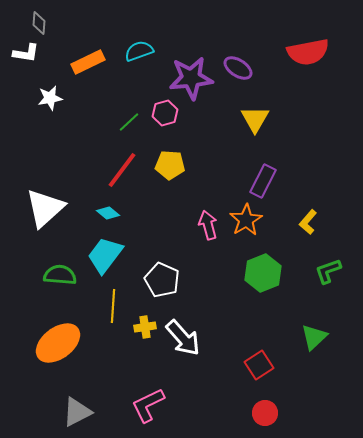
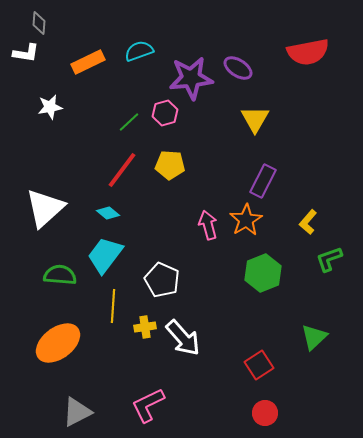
white star: moved 9 px down
green L-shape: moved 1 px right, 12 px up
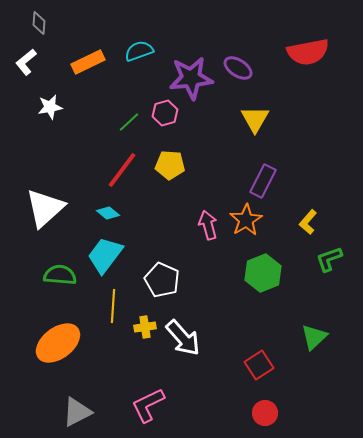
white L-shape: moved 9 px down; rotated 132 degrees clockwise
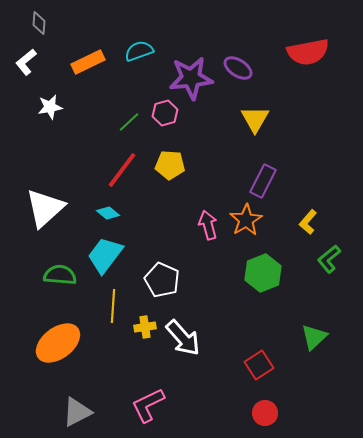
green L-shape: rotated 20 degrees counterclockwise
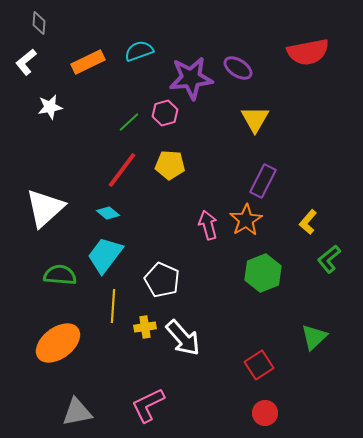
gray triangle: rotated 16 degrees clockwise
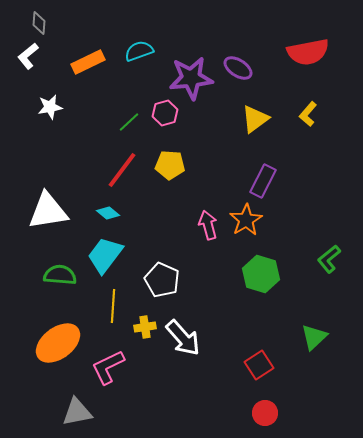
white L-shape: moved 2 px right, 6 px up
yellow triangle: rotated 24 degrees clockwise
white triangle: moved 3 px right, 3 px down; rotated 33 degrees clockwise
yellow L-shape: moved 108 px up
green hexagon: moved 2 px left, 1 px down; rotated 21 degrees counterclockwise
pink L-shape: moved 40 px left, 38 px up
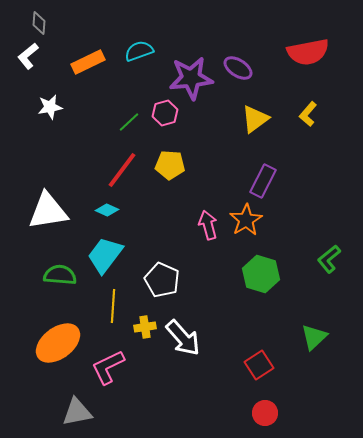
cyan diamond: moved 1 px left, 3 px up; rotated 15 degrees counterclockwise
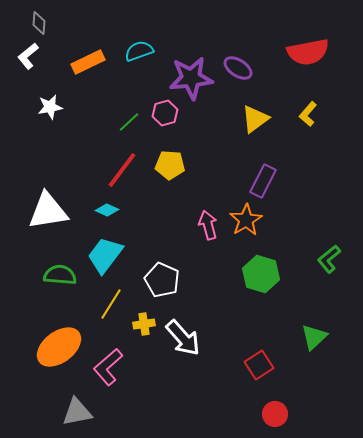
yellow line: moved 2 px left, 2 px up; rotated 28 degrees clockwise
yellow cross: moved 1 px left, 3 px up
orange ellipse: moved 1 px right, 4 px down
pink L-shape: rotated 15 degrees counterclockwise
red circle: moved 10 px right, 1 px down
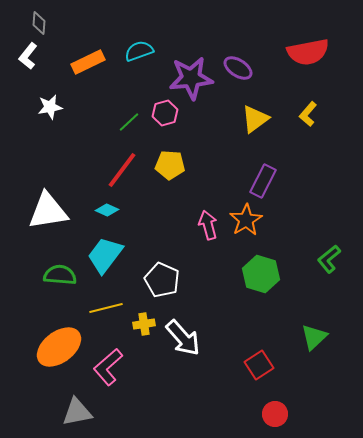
white L-shape: rotated 12 degrees counterclockwise
yellow line: moved 5 px left, 4 px down; rotated 44 degrees clockwise
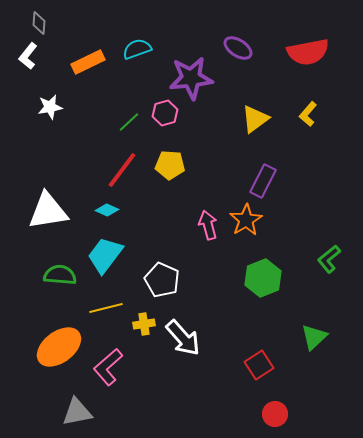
cyan semicircle: moved 2 px left, 2 px up
purple ellipse: moved 20 px up
green hexagon: moved 2 px right, 4 px down; rotated 21 degrees clockwise
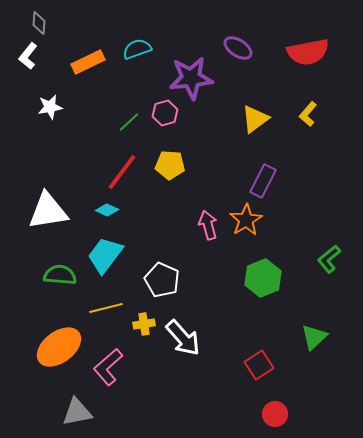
red line: moved 2 px down
